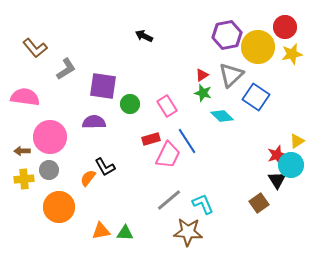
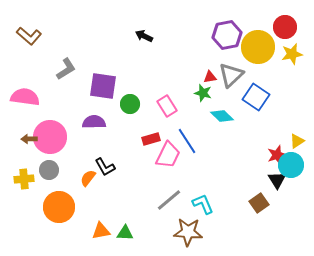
brown L-shape: moved 6 px left, 12 px up; rotated 10 degrees counterclockwise
red triangle: moved 8 px right, 2 px down; rotated 24 degrees clockwise
brown arrow: moved 7 px right, 12 px up
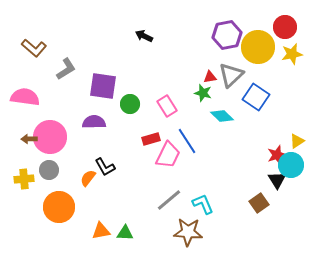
brown L-shape: moved 5 px right, 12 px down
